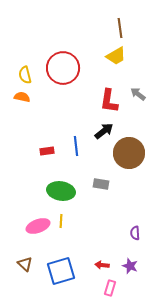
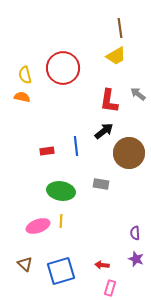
purple star: moved 6 px right, 7 px up
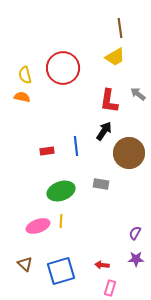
yellow trapezoid: moved 1 px left, 1 px down
black arrow: rotated 18 degrees counterclockwise
green ellipse: rotated 28 degrees counterclockwise
purple semicircle: rotated 32 degrees clockwise
purple star: rotated 21 degrees counterclockwise
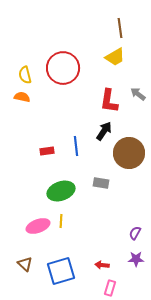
gray rectangle: moved 1 px up
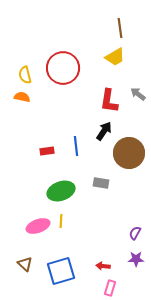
red arrow: moved 1 px right, 1 px down
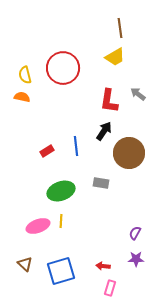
red rectangle: rotated 24 degrees counterclockwise
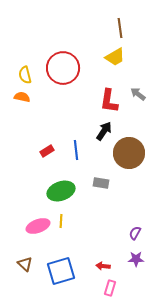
blue line: moved 4 px down
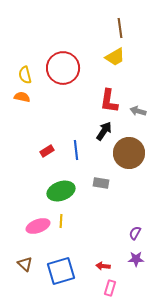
gray arrow: moved 17 px down; rotated 21 degrees counterclockwise
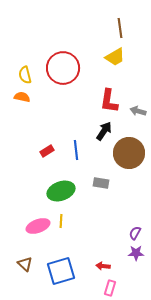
purple star: moved 6 px up
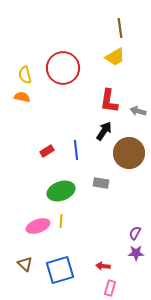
blue square: moved 1 px left, 1 px up
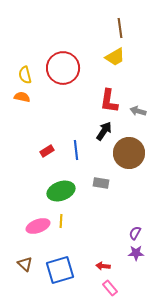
pink rectangle: rotated 56 degrees counterclockwise
